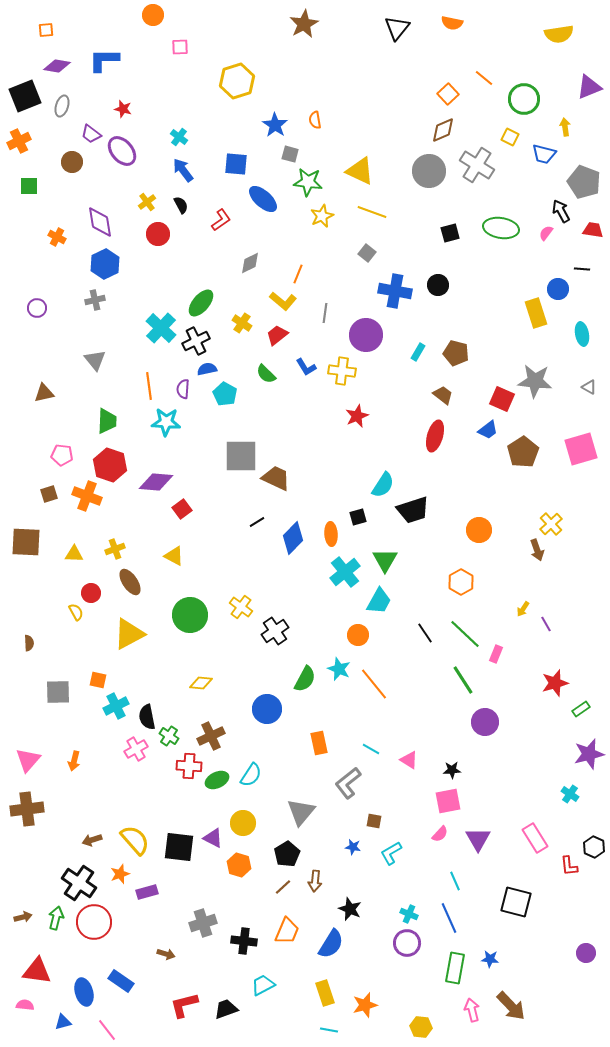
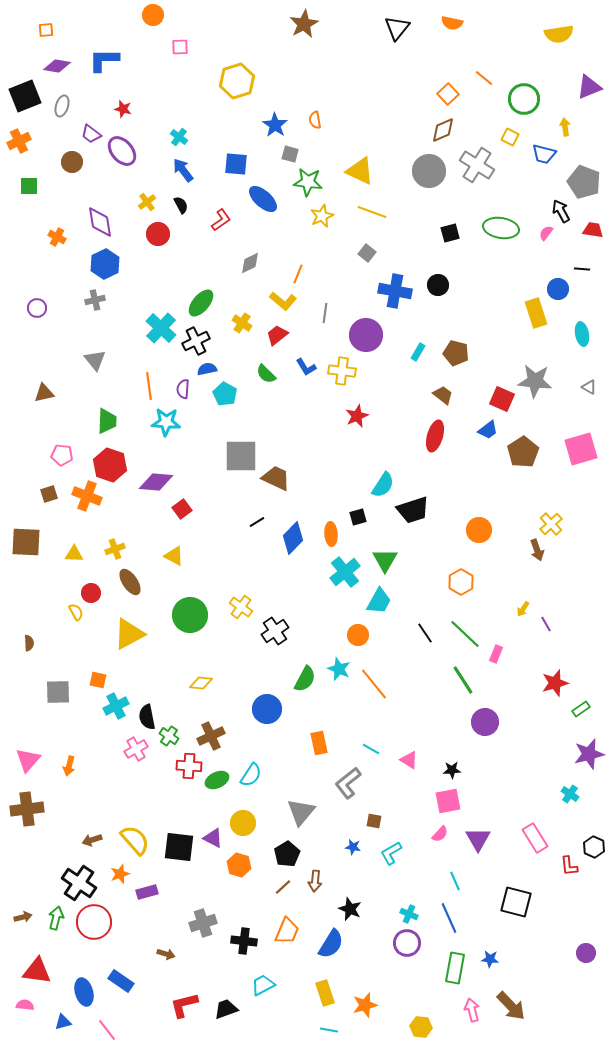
orange arrow at (74, 761): moved 5 px left, 5 px down
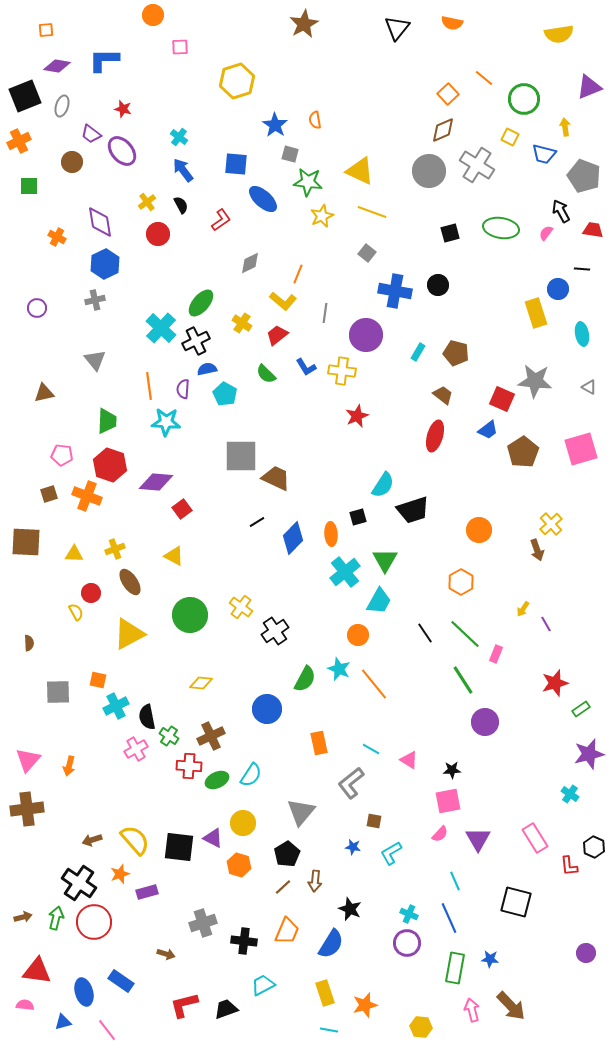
gray pentagon at (584, 182): moved 6 px up
gray L-shape at (348, 783): moved 3 px right
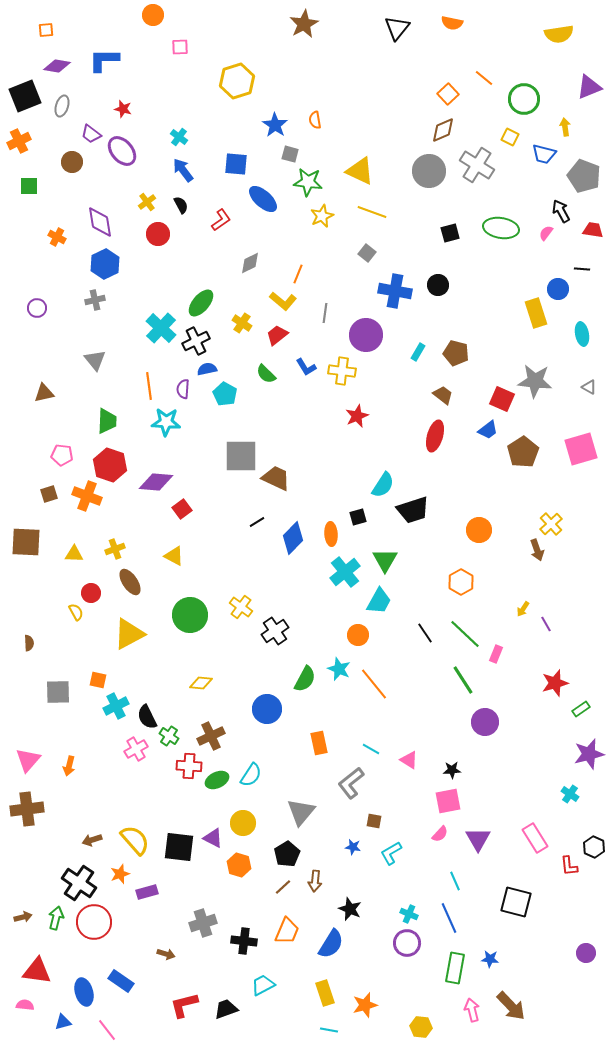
black semicircle at (147, 717): rotated 15 degrees counterclockwise
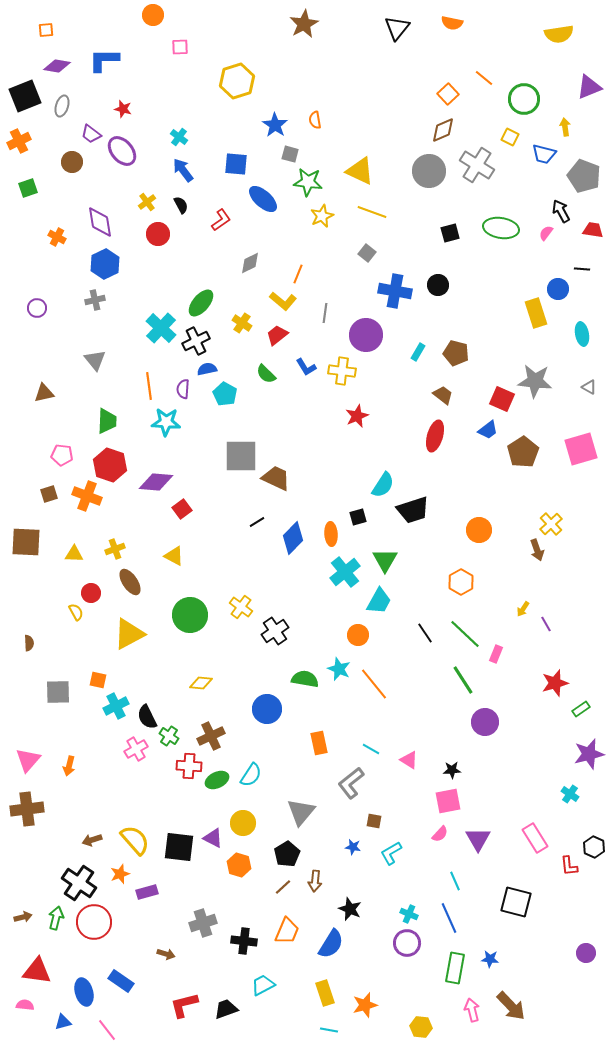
green square at (29, 186): moved 1 px left, 2 px down; rotated 18 degrees counterclockwise
green semicircle at (305, 679): rotated 108 degrees counterclockwise
